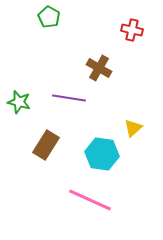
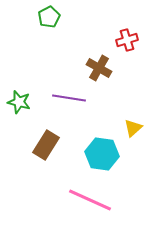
green pentagon: rotated 15 degrees clockwise
red cross: moved 5 px left, 10 px down; rotated 30 degrees counterclockwise
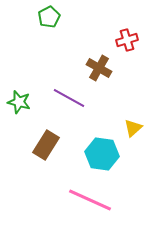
purple line: rotated 20 degrees clockwise
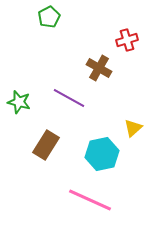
cyan hexagon: rotated 20 degrees counterclockwise
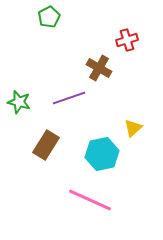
purple line: rotated 48 degrees counterclockwise
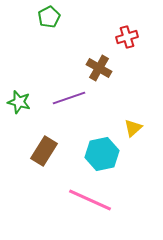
red cross: moved 3 px up
brown rectangle: moved 2 px left, 6 px down
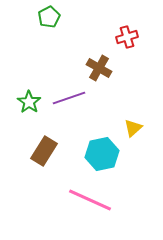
green star: moved 10 px right; rotated 20 degrees clockwise
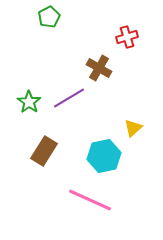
purple line: rotated 12 degrees counterclockwise
cyan hexagon: moved 2 px right, 2 px down
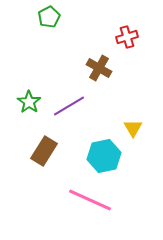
purple line: moved 8 px down
yellow triangle: rotated 18 degrees counterclockwise
